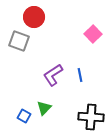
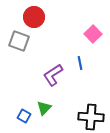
blue line: moved 12 px up
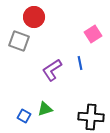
pink square: rotated 12 degrees clockwise
purple L-shape: moved 1 px left, 5 px up
green triangle: moved 1 px right, 1 px down; rotated 28 degrees clockwise
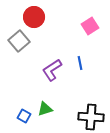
pink square: moved 3 px left, 8 px up
gray square: rotated 30 degrees clockwise
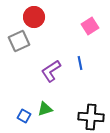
gray square: rotated 15 degrees clockwise
purple L-shape: moved 1 px left, 1 px down
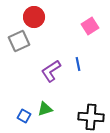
blue line: moved 2 px left, 1 px down
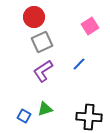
gray square: moved 23 px right, 1 px down
blue line: moved 1 px right; rotated 56 degrees clockwise
purple L-shape: moved 8 px left
black cross: moved 2 px left
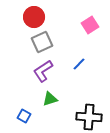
pink square: moved 1 px up
green triangle: moved 5 px right, 10 px up
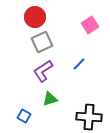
red circle: moved 1 px right
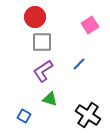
gray square: rotated 25 degrees clockwise
green triangle: rotated 35 degrees clockwise
black cross: moved 1 px left, 2 px up; rotated 30 degrees clockwise
